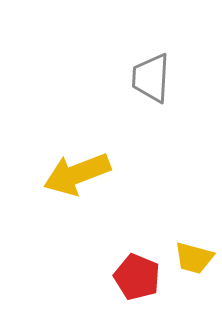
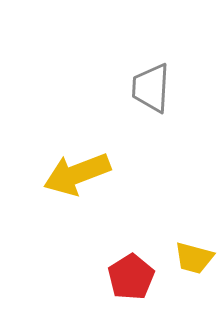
gray trapezoid: moved 10 px down
red pentagon: moved 6 px left; rotated 18 degrees clockwise
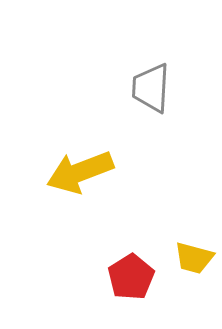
yellow arrow: moved 3 px right, 2 px up
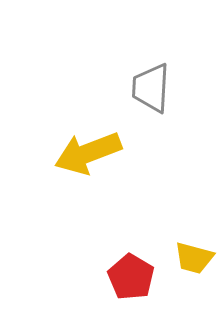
yellow arrow: moved 8 px right, 19 px up
red pentagon: rotated 9 degrees counterclockwise
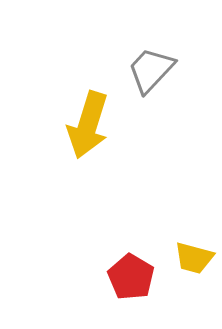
gray trapezoid: moved 18 px up; rotated 40 degrees clockwise
yellow arrow: moved 28 px up; rotated 52 degrees counterclockwise
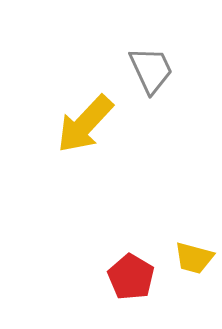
gray trapezoid: rotated 112 degrees clockwise
yellow arrow: moved 3 px left, 1 px up; rotated 26 degrees clockwise
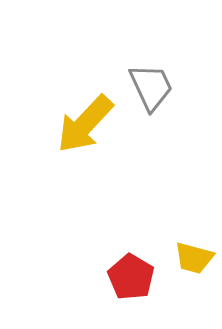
gray trapezoid: moved 17 px down
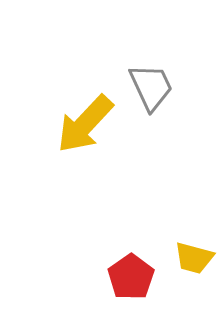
red pentagon: rotated 6 degrees clockwise
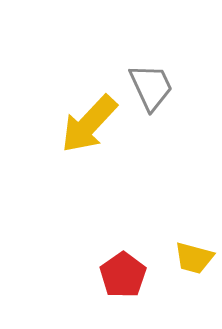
yellow arrow: moved 4 px right
red pentagon: moved 8 px left, 2 px up
